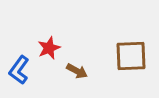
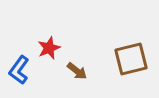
brown square: moved 3 px down; rotated 12 degrees counterclockwise
brown arrow: rotated 10 degrees clockwise
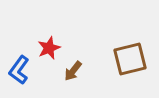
brown square: moved 1 px left
brown arrow: moved 4 px left; rotated 90 degrees clockwise
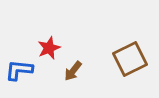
brown square: rotated 12 degrees counterclockwise
blue L-shape: rotated 60 degrees clockwise
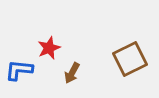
brown arrow: moved 1 px left, 2 px down; rotated 10 degrees counterclockwise
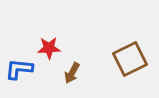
red star: rotated 20 degrees clockwise
blue L-shape: moved 1 px up
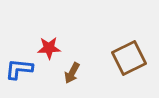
brown square: moved 1 px left, 1 px up
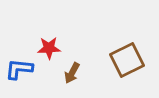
brown square: moved 2 px left, 2 px down
